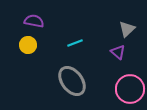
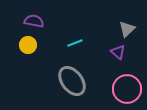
pink circle: moved 3 px left
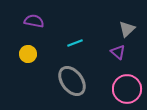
yellow circle: moved 9 px down
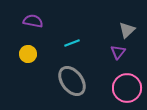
purple semicircle: moved 1 px left
gray triangle: moved 1 px down
cyan line: moved 3 px left
purple triangle: rotated 28 degrees clockwise
pink circle: moved 1 px up
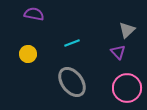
purple semicircle: moved 1 px right, 7 px up
purple triangle: rotated 21 degrees counterclockwise
gray ellipse: moved 1 px down
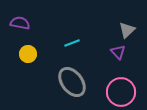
purple semicircle: moved 14 px left, 9 px down
pink circle: moved 6 px left, 4 px down
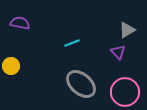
gray triangle: rotated 12 degrees clockwise
yellow circle: moved 17 px left, 12 px down
gray ellipse: moved 9 px right, 2 px down; rotated 12 degrees counterclockwise
pink circle: moved 4 px right
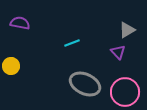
gray ellipse: moved 4 px right; rotated 16 degrees counterclockwise
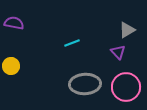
purple semicircle: moved 6 px left
gray ellipse: rotated 28 degrees counterclockwise
pink circle: moved 1 px right, 5 px up
